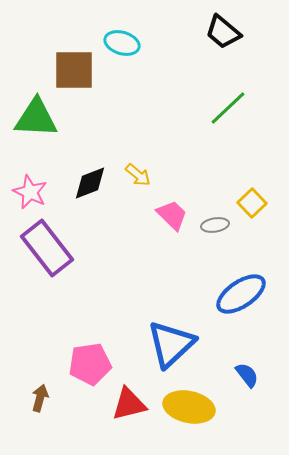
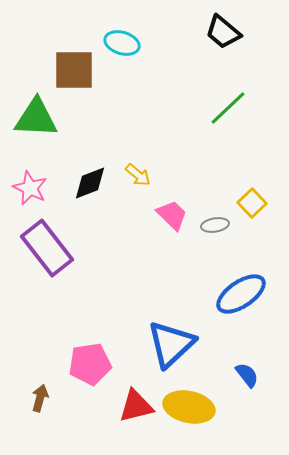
pink star: moved 4 px up
red triangle: moved 7 px right, 2 px down
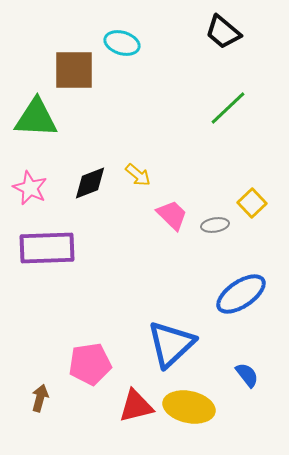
purple rectangle: rotated 54 degrees counterclockwise
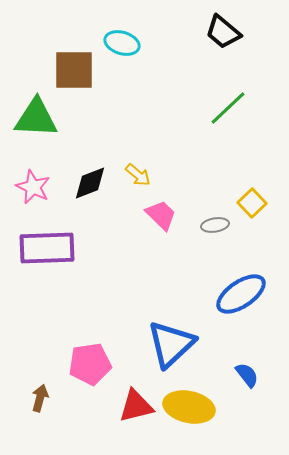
pink star: moved 3 px right, 1 px up
pink trapezoid: moved 11 px left
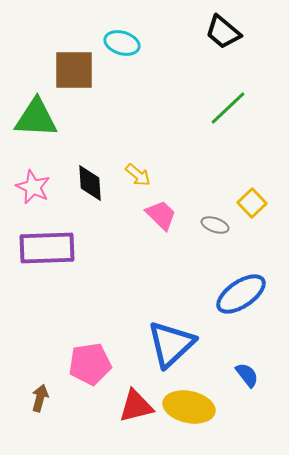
black diamond: rotated 72 degrees counterclockwise
gray ellipse: rotated 28 degrees clockwise
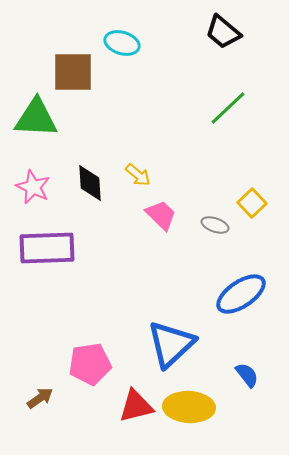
brown square: moved 1 px left, 2 px down
brown arrow: rotated 40 degrees clockwise
yellow ellipse: rotated 9 degrees counterclockwise
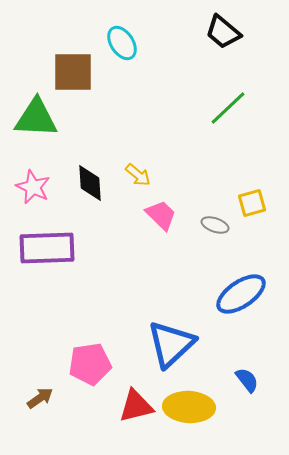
cyan ellipse: rotated 40 degrees clockwise
yellow square: rotated 28 degrees clockwise
blue semicircle: moved 5 px down
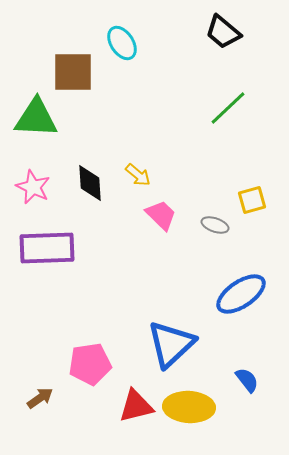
yellow square: moved 3 px up
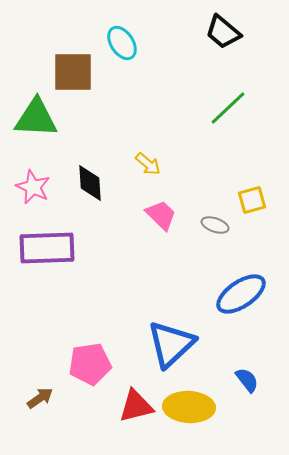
yellow arrow: moved 10 px right, 11 px up
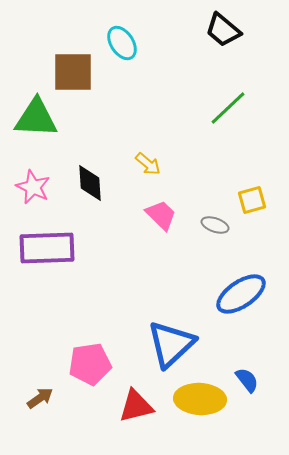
black trapezoid: moved 2 px up
yellow ellipse: moved 11 px right, 8 px up
